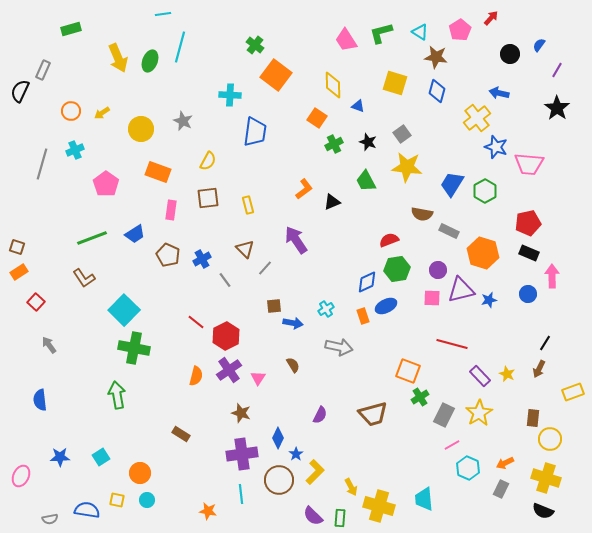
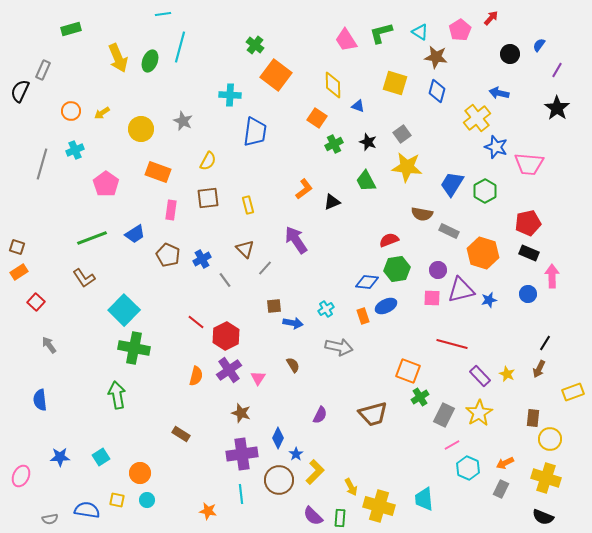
blue diamond at (367, 282): rotated 30 degrees clockwise
black semicircle at (543, 511): moved 6 px down
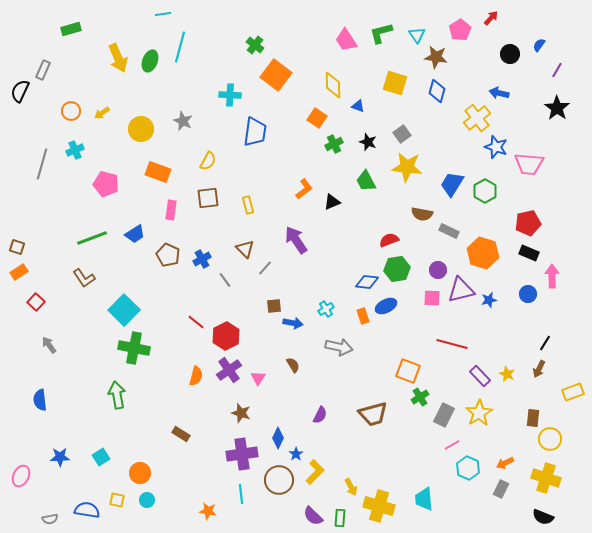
cyan triangle at (420, 32): moved 3 px left, 3 px down; rotated 24 degrees clockwise
pink pentagon at (106, 184): rotated 20 degrees counterclockwise
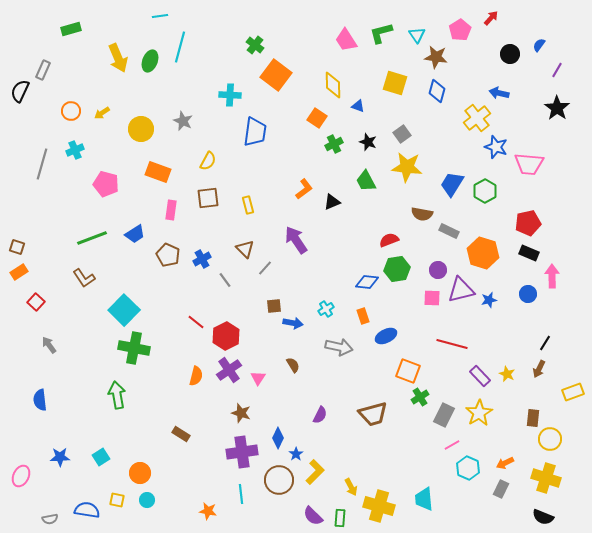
cyan line at (163, 14): moved 3 px left, 2 px down
blue ellipse at (386, 306): moved 30 px down
purple cross at (242, 454): moved 2 px up
